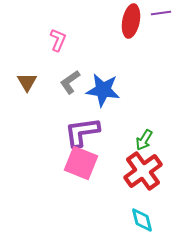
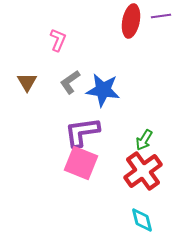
purple line: moved 3 px down
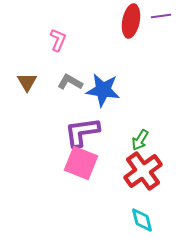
gray L-shape: rotated 65 degrees clockwise
green arrow: moved 4 px left
